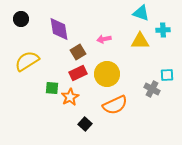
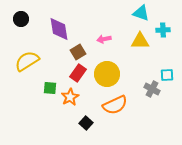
red rectangle: rotated 30 degrees counterclockwise
green square: moved 2 px left
black square: moved 1 px right, 1 px up
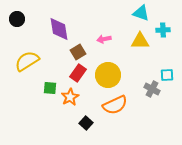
black circle: moved 4 px left
yellow circle: moved 1 px right, 1 px down
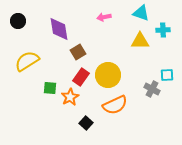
black circle: moved 1 px right, 2 px down
pink arrow: moved 22 px up
red rectangle: moved 3 px right, 4 px down
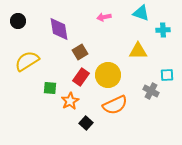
yellow triangle: moved 2 px left, 10 px down
brown square: moved 2 px right
gray cross: moved 1 px left, 2 px down
orange star: moved 4 px down
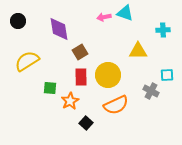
cyan triangle: moved 16 px left
red rectangle: rotated 36 degrees counterclockwise
orange semicircle: moved 1 px right
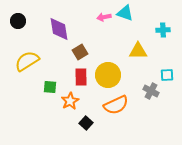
green square: moved 1 px up
